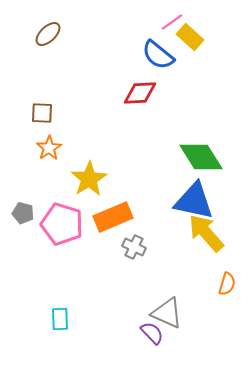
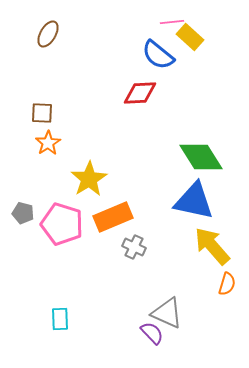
pink line: rotated 30 degrees clockwise
brown ellipse: rotated 16 degrees counterclockwise
orange star: moved 1 px left, 5 px up
yellow arrow: moved 6 px right, 13 px down
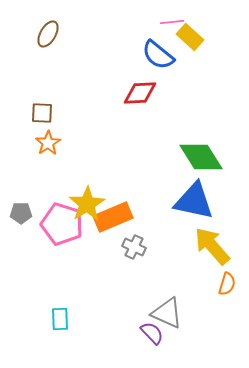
yellow star: moved 2 px left, 25 px down
gray pentagon: moved 2 px left; rotated 15 degrees counterclockwise
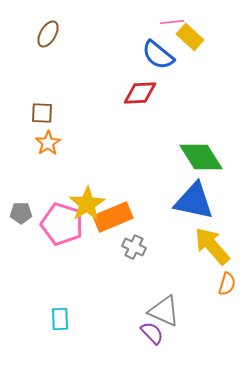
gray triangle: moved 3 px left, 2 px up
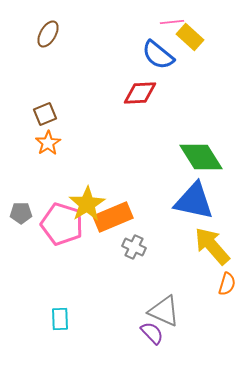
brown square: moved 3 px right, 1 px down; rotated 25 degrees counterclockwise
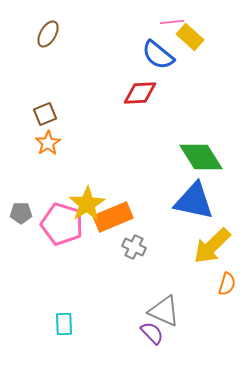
yellow arrow: rotated 93 degrees counterclockwise
cyan rectangle: moved 4 px right, 5 px down
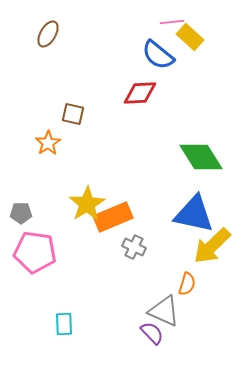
brown square: moved 28 px right; rotated 35 degrees clockwise
blue triangle: moved 13 px down
pink pentagon: moved 27 px left, 28 px down; rotated 9 degrees counterclockwise
orange semicircle: moved 40 px left
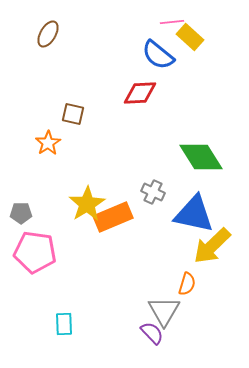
gray cross: moved 19 px right, 55 px up
gray triangle: rotated 36 degrees clockwise
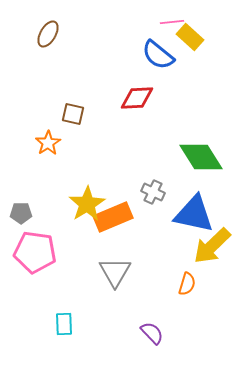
red diamond: moved 3 px left, 5 px down
gray triangle: moved 49 px left, 39 px up
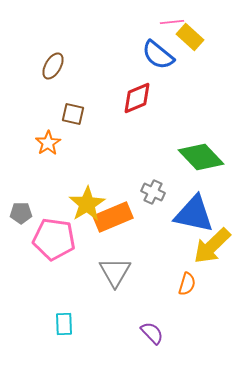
brown ellipse: moved 5 px right, 32 px down
red diamond: rotated 20 degrees counterclockwise
green diamond: rotated 12 degrees counterclockwise
pink pentagon: moved 19 px right, 13 px up
